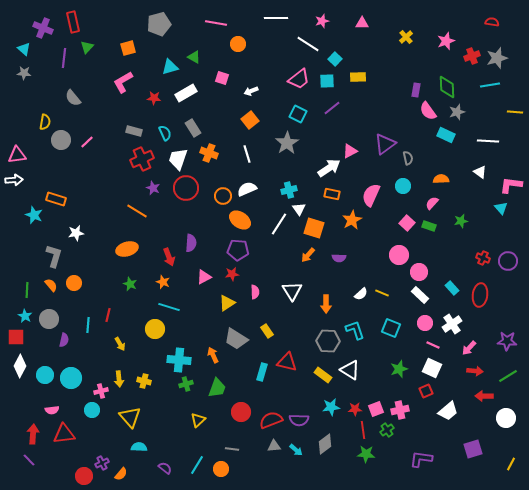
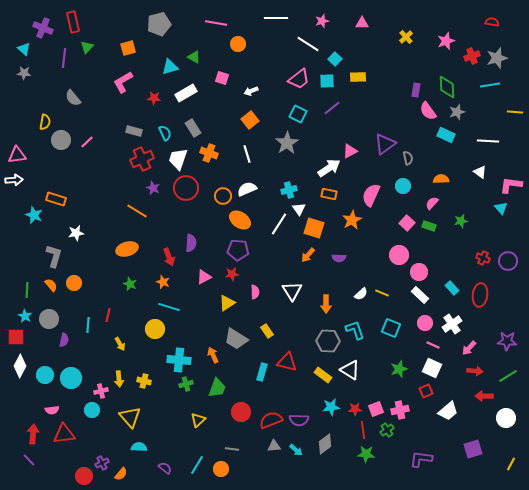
orange rectangle at (332, 194): moved 3 px left
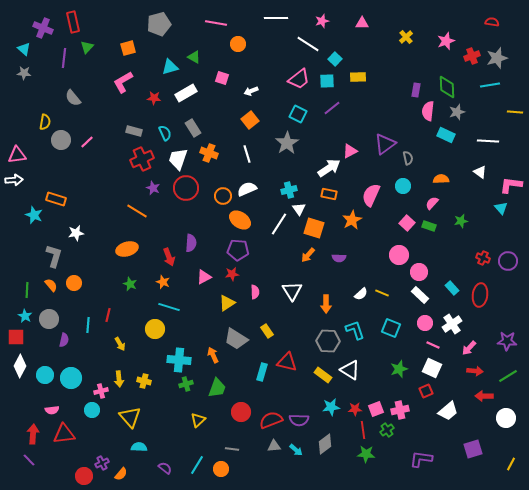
pink semicircle at (428, 111): rotated 42 degrees clockwise
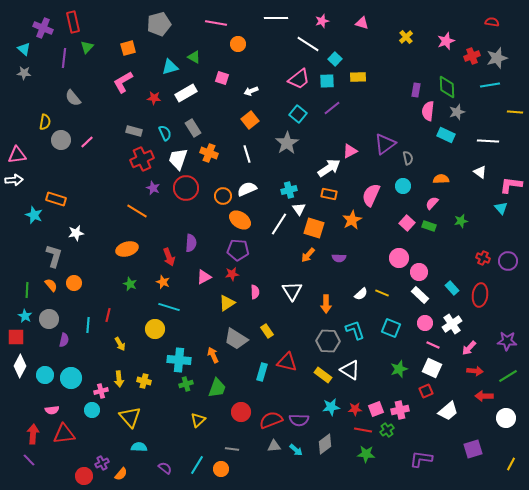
pink triangle at (362, 23): rotated 16 degrees clockwise
cyan square at (298, 114): rotated 12 degrees clockwise
pink circle at (399, 255): moved 3 px down
red line at (363, 430): rotated 72 degrees counterclockwise
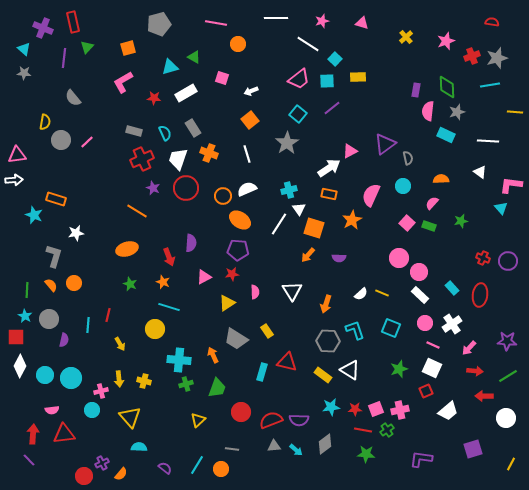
orange arrow at (326, 304): rotated 18 degrees clockwise
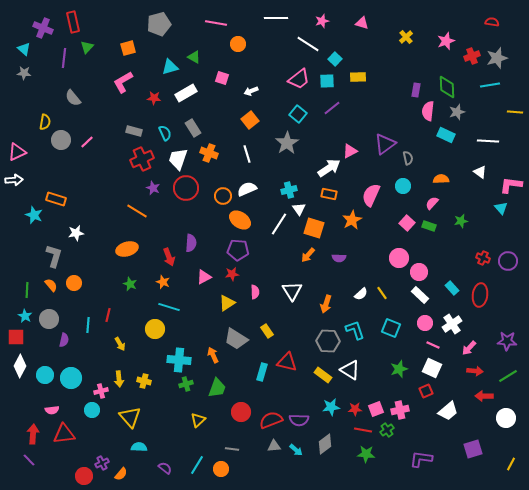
pink triangle at (17, 155): moved 3 px up; rotated 18 degrees counterclockwise
yellow line at (382, 293): rotated 32 degrees clockwise
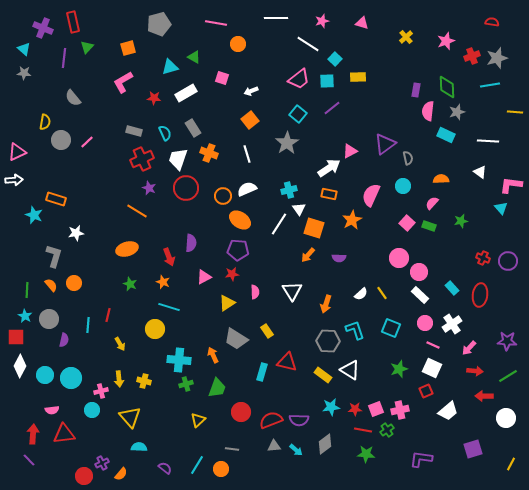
purple star at (153, 188): moved 4 px left
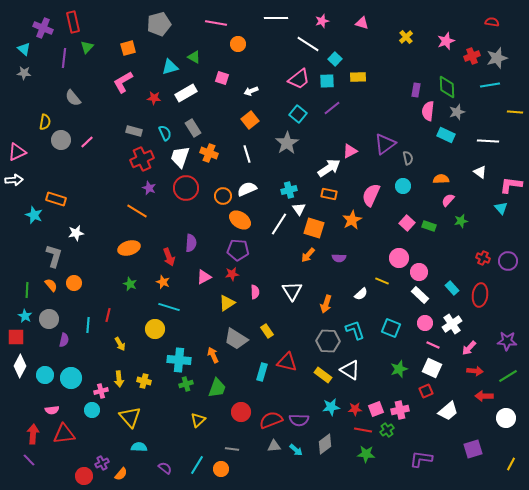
white trapezoid at (178, 159): moved 2 px right, 2 px up
pink semicircle at (432, 203): moved 16 px right, 3 px up
orange ellipse at (127, 249): moved 2 px right, 1 px up
yellow line at (382, 293): moved 12 px up; rotated 32 degrees counterclockwise
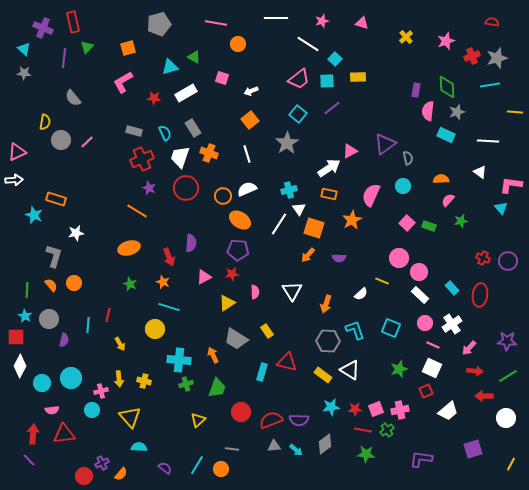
cyan circle at (45, 375): moved 3 px left, 8 px down
